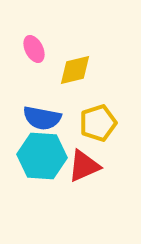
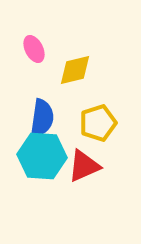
blue semicircle: rotated 93 degrees counterclockwise
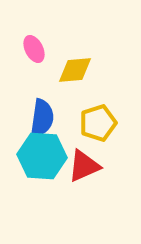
yellow diamond: rotated 9 degrees clockwise
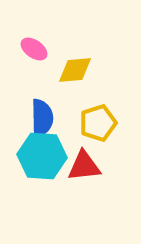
pink ellipse: rotated 28 degrees counterclockwise
blue semicircle: rotated 9 degrees counterclockwise
red triangle: rotated 18 degrees clockwise
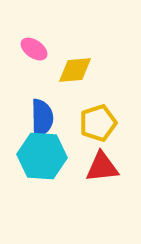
red triangle: moved 18 px right, 1 px down
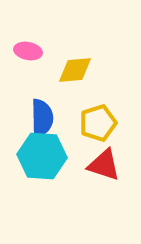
pink ellipse: moved 6 px left, 2 px down; rotated 24 degrees counterclockwise
red triangle: moved 2 px right, 2 px up; rotated 24 degrees clockwise
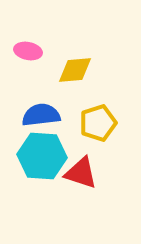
blue semicircle: moved 1 px left, 3 px up; rotated 96 degrees counterclockwise
red triangle: moved 23 px left, 8 px down
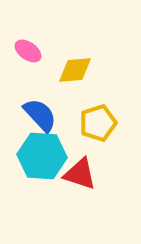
pink ellipse: rotated 24 degrees clockwise
blue semicircle: moved 1 px left; rotated 54 degrees clockwise
red triangle: moved 1 px left, 1 px down
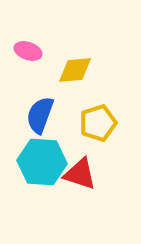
pink ellipse: rotated 16 degrees counterclockwise
blue semicircle: rotated 117 degrees counterclockwise
cyan hexagon: moved 6 px down
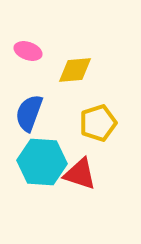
blue semicircle: moved 11 px left, 2 px up
